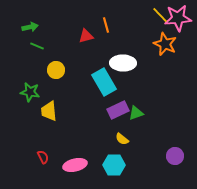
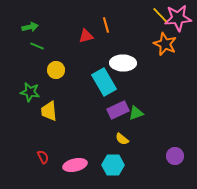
cyan hexagon: moved 1 px left
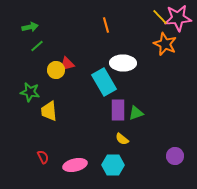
yellow line: moved 2 px down
red triangle: moved 19 px left, 28 px down
green line: rotated 64 degrees counterclockwise
purple rectangle: rotated 65 degrees counterclockwise
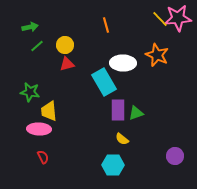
yellow line: moved 2 px down
orange star: moved 8 px left, 11 px down
yellow circle: moved 9 px right, 25 px up
pink ellipse: moved 36 px left, 36 px up; rotated 15 degrees clockwise
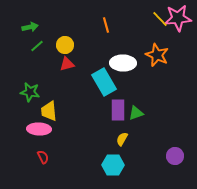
yellow semicircle: rotated 80 degrees clockwise
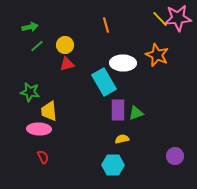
yellow semicircle: rotated 48 degrees clockwise
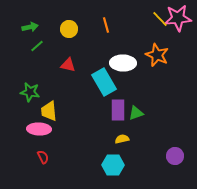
yellow circle: moved 4 px right, 16 px up
red triangle: moved 1 px right, 1 px down; rotated 28 degrees clockwise
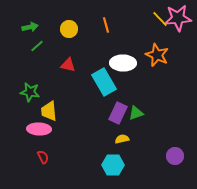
purple rectangle: moved 3 px down; rotated 25 degrees clockwise
